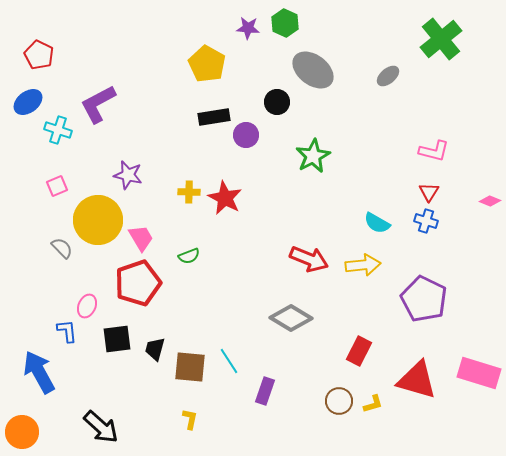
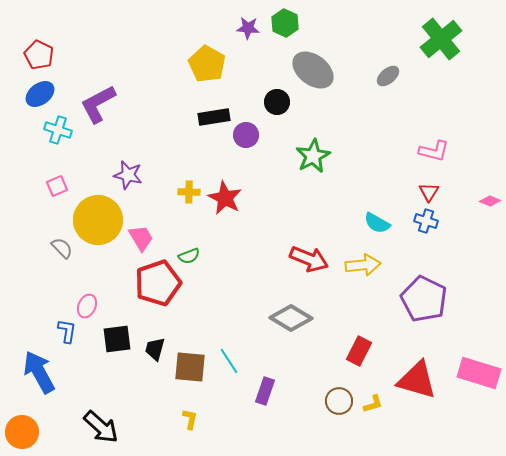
blue ellipse at (28, 102): moved 12 px right, 8 px up
red pentagon at (138, 283): moved 20 px right
blue L-shape at (67, 331): rotated 15 degrees clockwise
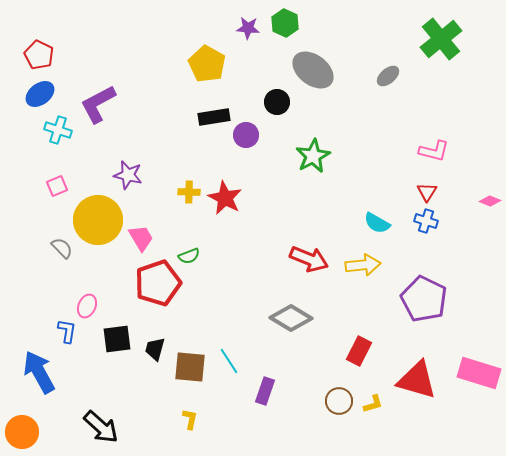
red triangle at (429, 192): moved 2 px left
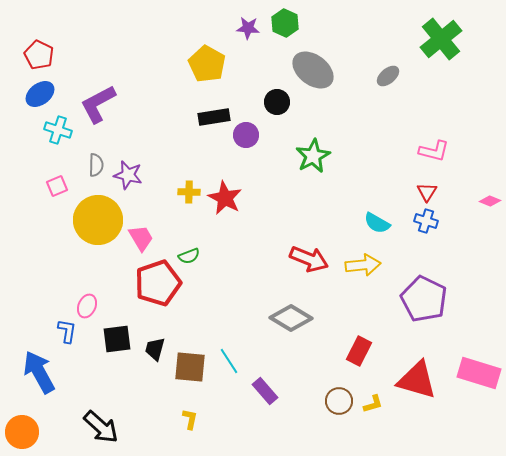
gray semicircle at (62, 248): moved 34 px right, 83 px up; rotated 45 degrees clockwise
purple rectangle at (265, 391): rotated 60 degrees counterclockwise
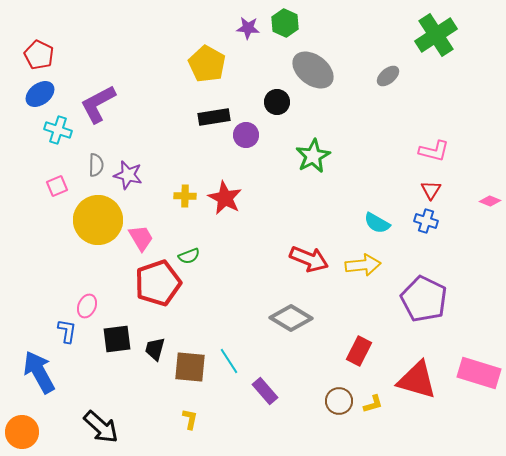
green cross at (441, 39): moved 5 px left, 4 px up; rotated 6 degrees clockwise
yellow cross at (189, 192): moved 4 px left, 4 px down
red triangle at (427, 192): moved 4 px right, 2 px up
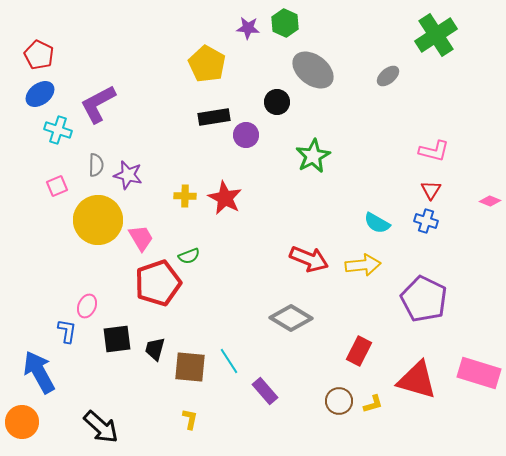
orange circle at (22, 432): moved 10 px up
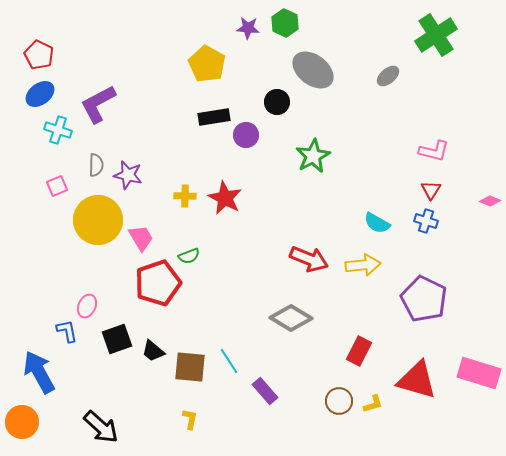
blue L-shape at (67, 331): rotated 20 degrees counterclockwise
black square at (117, 339): rotated 12 degrees counterclockwise
black trapezoid at (155, 349): moved 2 px left, 2 px down; rotated 65 degrees counterclockwise
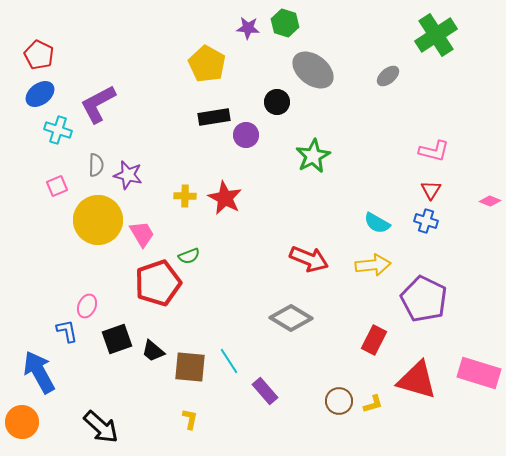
green hexagon at (285, 23): rotated 8 degrees counterclockwise
pink trapezoid at (141, 238): moved 1 px right, 4 px up
yellow arrow at (363, 265): moved 10 px right
red rectangle at (359, 351): moved 15 px right, 11 px up
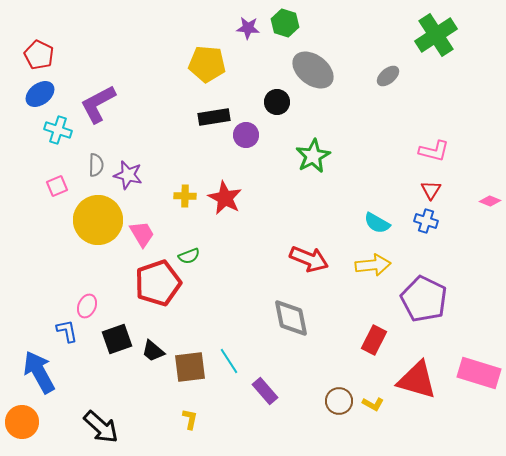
yellow pentagon at (207, 64): rotated 24 degrees counterclockwise
gray diamond at (291, 318): rotated 48 degrees clockwise
brown square at (190, 367): rotated 12 degrees counterclockwise
yellow L-shape at (373, 404): rotated 45 degrees clockwise
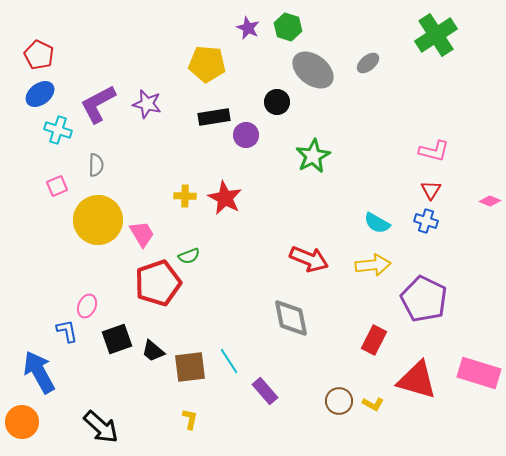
green hexagon at (285, 23): moved 3 px right, 4 px down
purple star at (248, 28): rotated 20 degrees clockwise
gray ellipse at (388, 76): moved 20 px left, 13 px up
purple star at (128, 175): moved 19 px right, 71 px up
